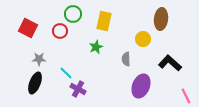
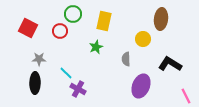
black L-shape: moved 1 px down; rotated 10 degrees counterclockwise
black ellipse: rotated 20 degrees counterclockwise
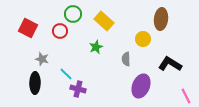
yellow rectangle: rotated 60 degrees counterclockwise
gray star: moved 3 px right; rotated 16 degrees clockwise
cyan line: moved 1 px down
purple cross: rotated 14 degrees counterclockwise
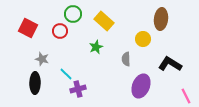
purple cross: rotated 28 degrees counterclockwise
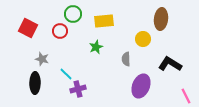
yellow rectangle: rotated 48 degrees counterclockwise
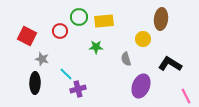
green circle: moved 6 px right, 3 px down
red square: moved 1 px left, 8 px down
green star: rotated 24 degrees clockwise
gray semicircle: rotated 16 degrees counterclockwise
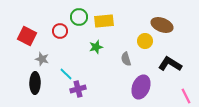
brown ellipse: moved 1 px right, 6 px down; rotated 75 degrees counterclockwise
yellow circle: moved 2 px right, 2 px down
green star: rotated 16 degrees counterclockwise
purple ellipse: moved 1 px down
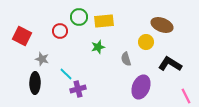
red square: moved 5 px left
yellow circle: moved 1 px right, 1 px down
green star: moved 2 px right
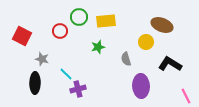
yellow rectangle: moved 2 px right
purple ellipse: moved 1 px up; rotated 25 degrees counterclockwise
